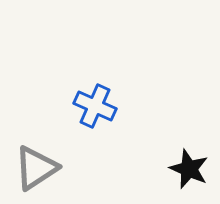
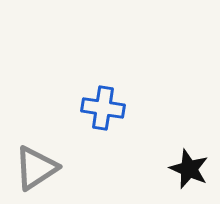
blue cross: moved 8 px right, 2 px down; rotated 15 degrees counterclockwise
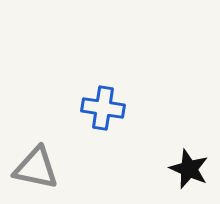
gray triangle: rotated 45 degrees clockwise
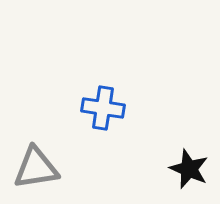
gray triangle: rotated 21 degrees counterclockwise
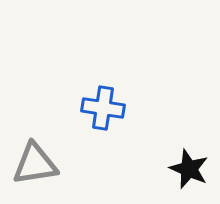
gray triangle: moved 1 px left, 4 px up
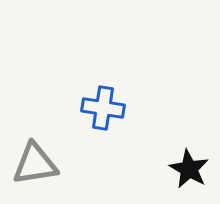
black star: rotated 6 degrees clockwise
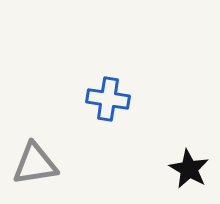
blue cross: moved 5 px right, 9 px up
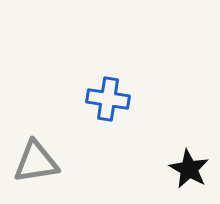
gray triangle: moved 1 px right, 2 px up
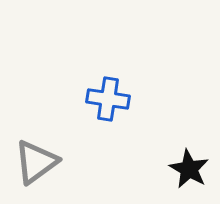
gray triangle: rotated 27 degrees counterclockwise
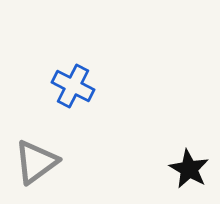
blue cross: moved 35 px left, 13 px up; rotated 18 degrees clockwise
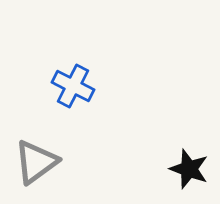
black star: rotated 9 degrees counterclockwise
